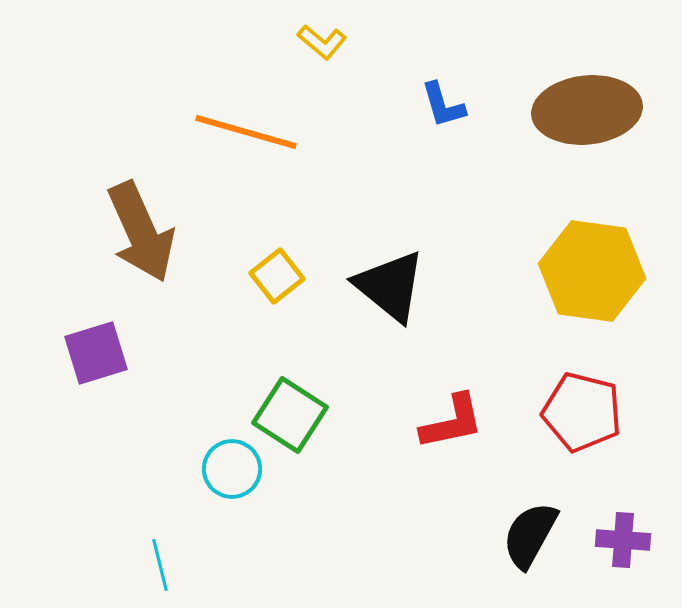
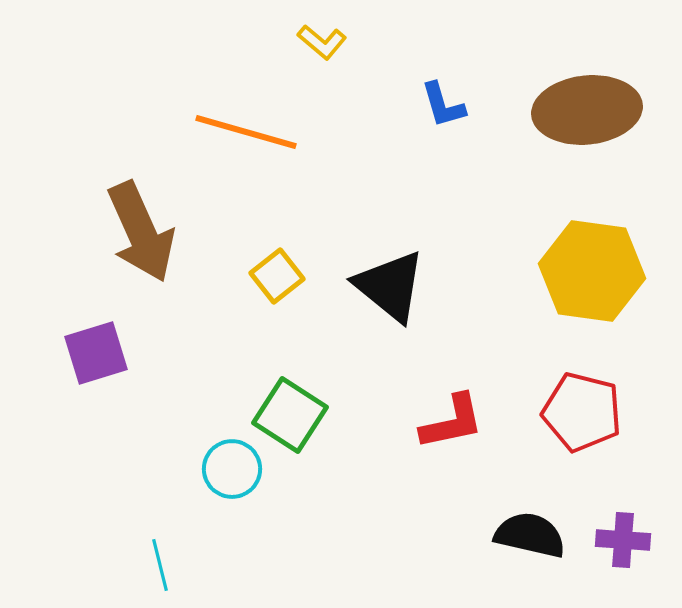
black semicircle: rotated 74 degrees clockwise
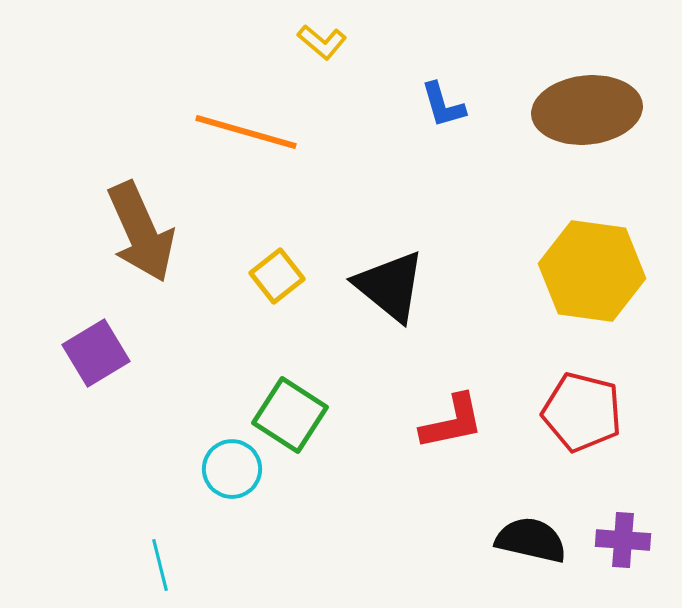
purple square: rotated 14 degrees counterclockwise
black semicircle: moved 1 px right, 5 px down
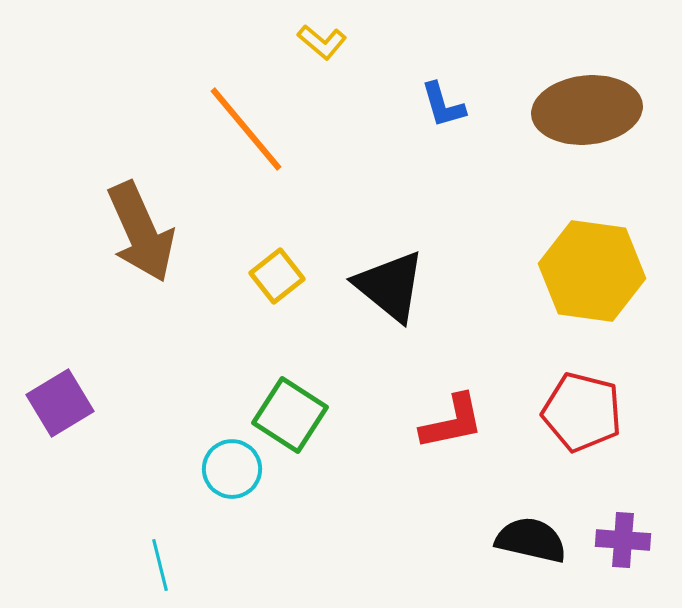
orange line: moved 3 px up; rotated 34 degrees clockwise
purple square: moved 36 px left, 50 px down
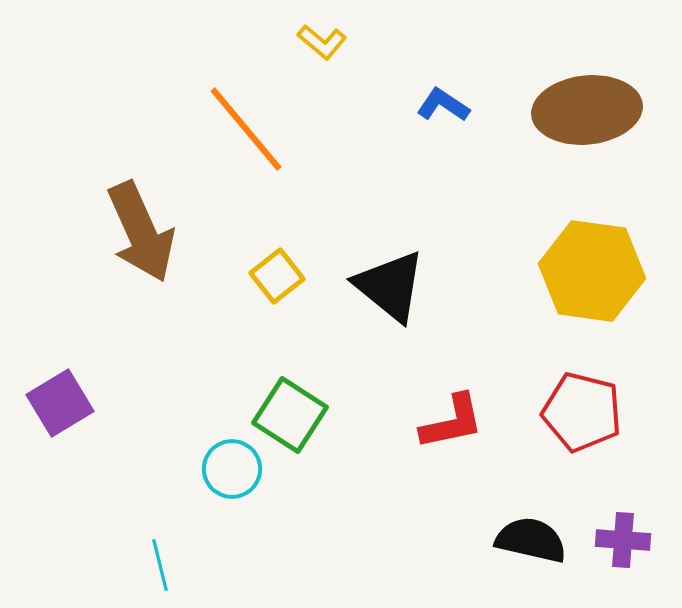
blue L-shape: rotated 140 degrees clockwise
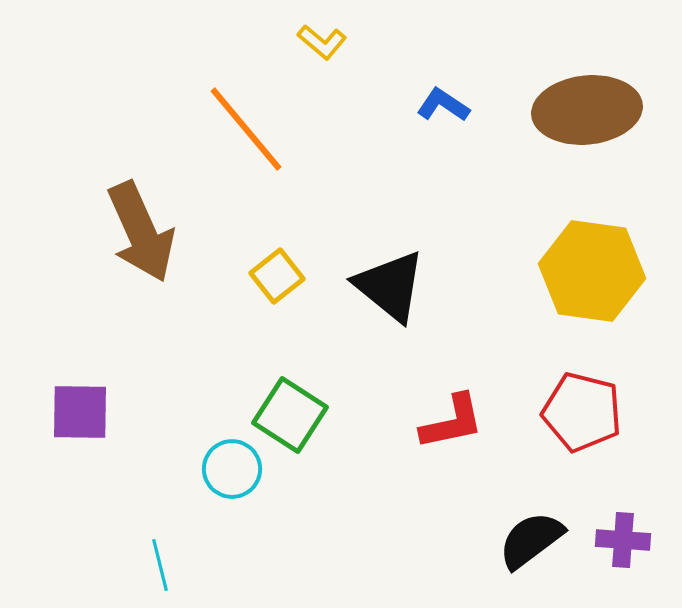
purple square: moved 20 px right, 9 px down; rotated 32 degrees clockwise
black semicircle: rotated 50 degrees counterclockwise
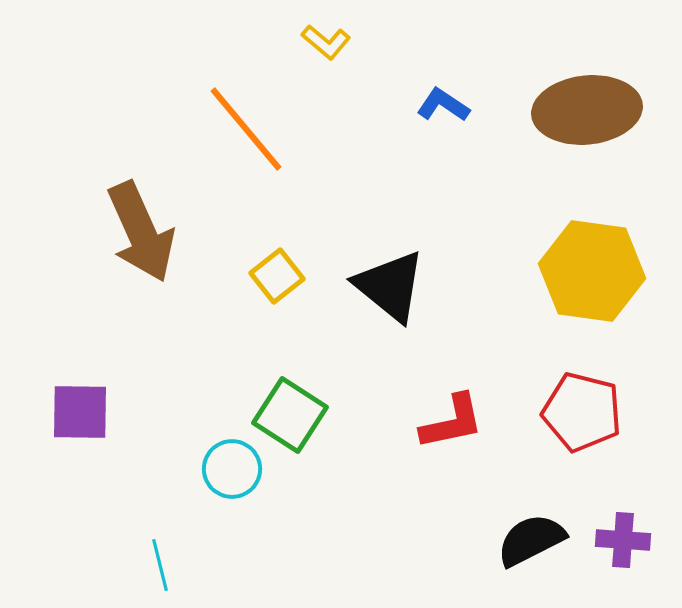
yellow L-shape: moved 4 px right
black semicircle: rotated 10 degrees clockwise
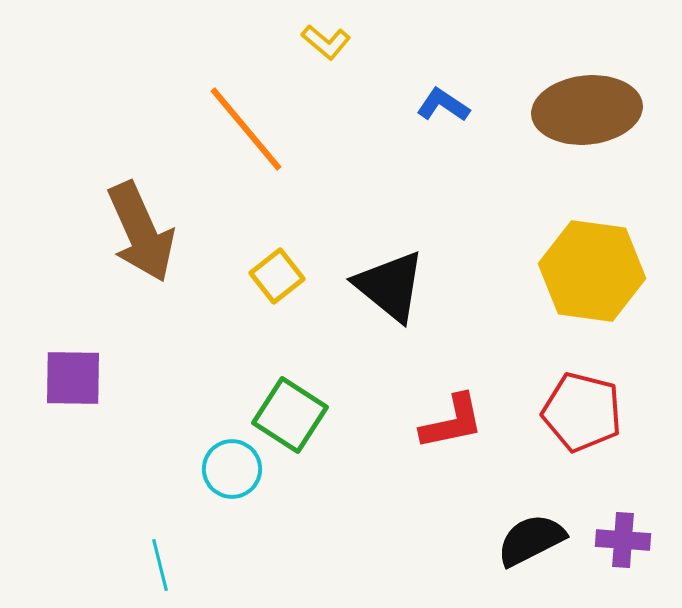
purple square: moved 7 px left, 34 px up
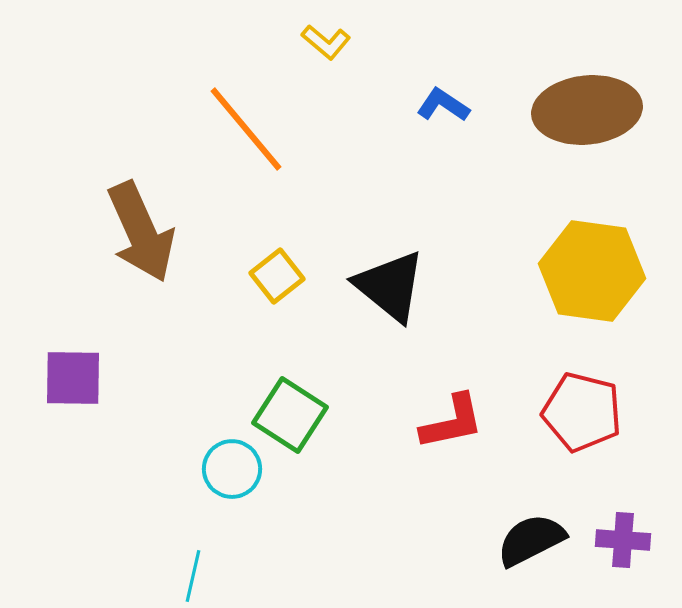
cyan line: moved 33 px right, 11 px down; rotated 27 degrees clockwise
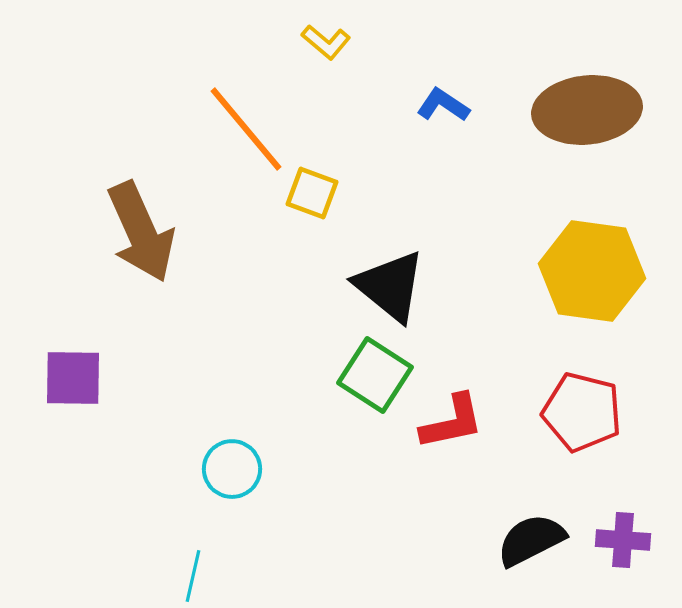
yellow square: moved 35 px right, 83 px up; rotated 32 degrees counterclockwise
green square: moved 85 px right, 40 px up
